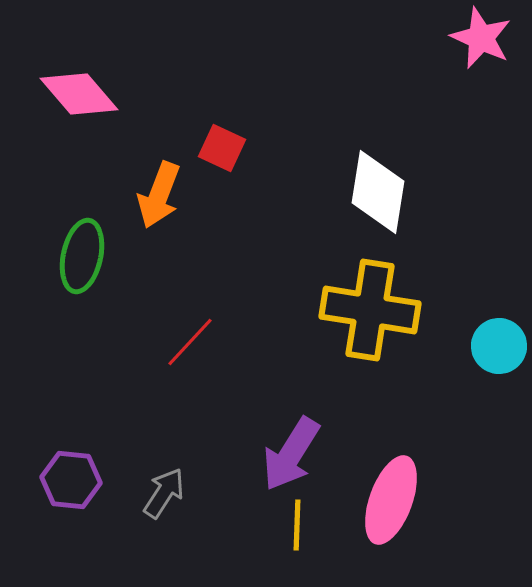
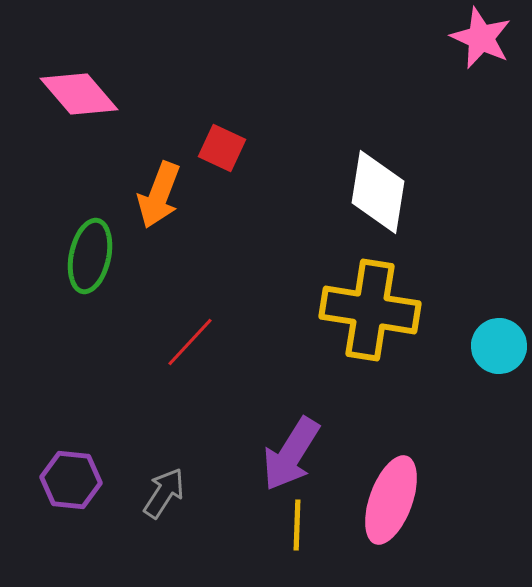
green ellipse: moved 8 px right
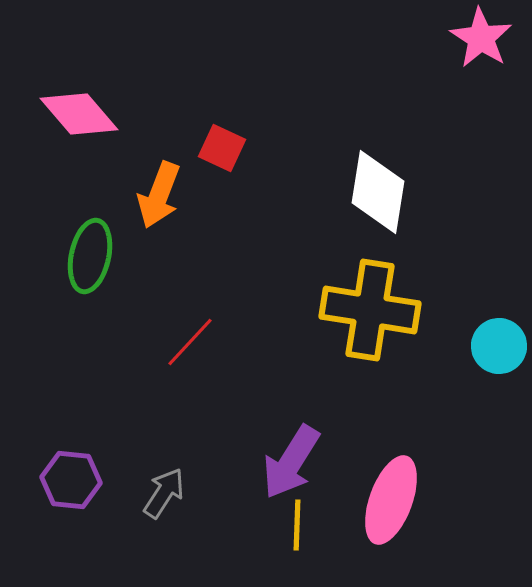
pink star: rotated 8 degrees clockwise
pink diamond: moved 20 px down
purple arrow: moved 8 px down
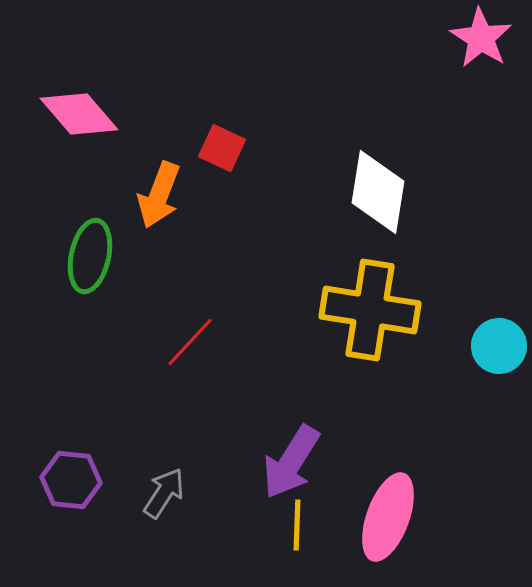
pink ellipse: moved 3 px left, 17 px down
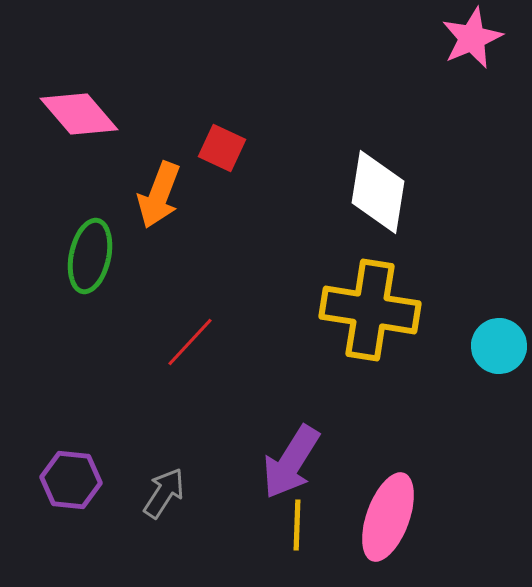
pink star: moved 9 px left; rotated 16 degrees clockwise
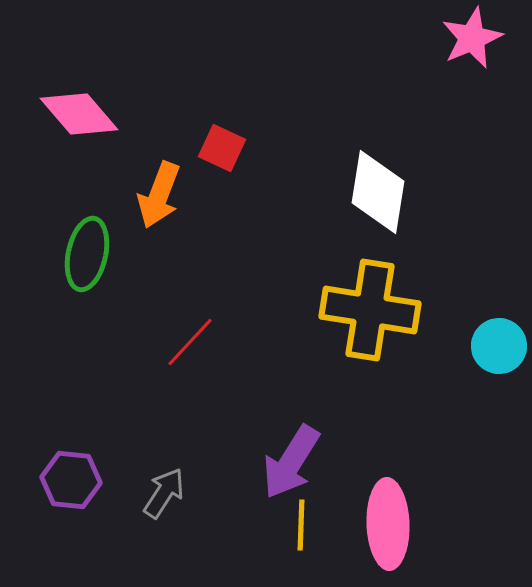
green ellipse: moved 3 px left, 2 px up
pink ellipse: moved 7 px down; rotated 22 degrees counterclockwise
yellow line: moved 4 px right
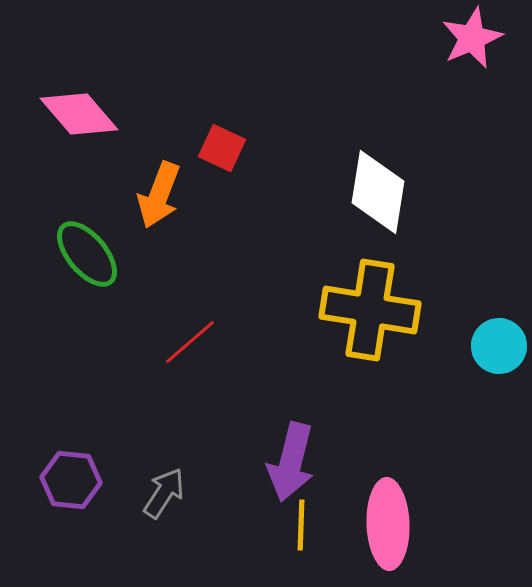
green ellipse: rotated 52 degrees counterclockwise
red line: rotated 6 degrees clockwise
purple arrow: rotated 18 degrees counterclockwise
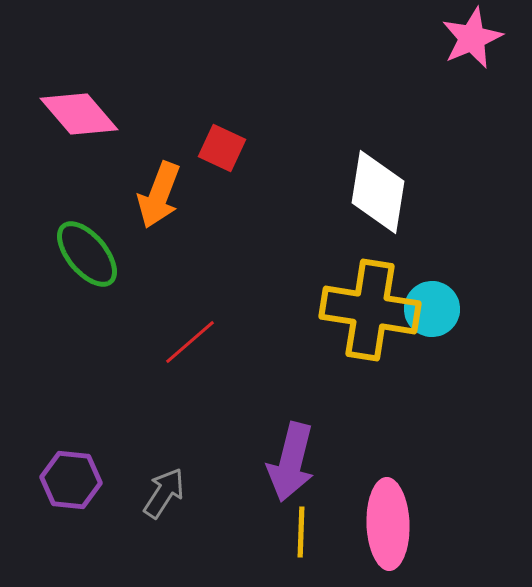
cyan circle: moved 67 px left, 37 px up
yellow line: moved 7 px down
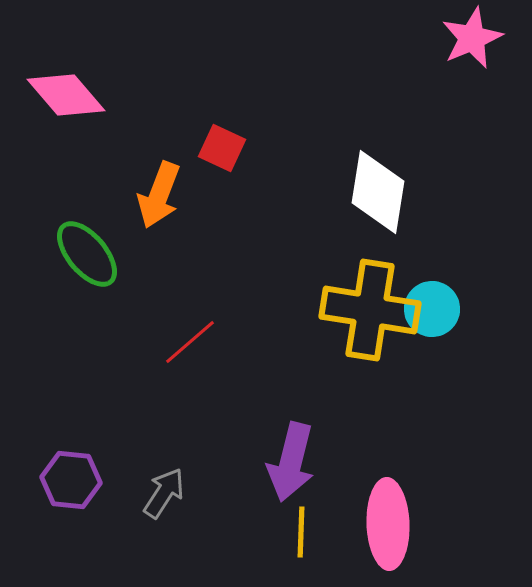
pink diamond: moved 13 px left, 19 px up
